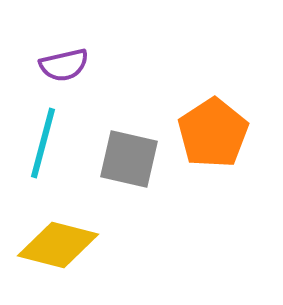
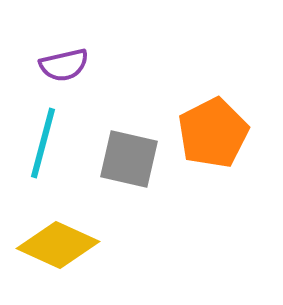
orange pentagon: rotated 6 degrees clockwise
yellow diamond: rotated 10 degrees clockwise
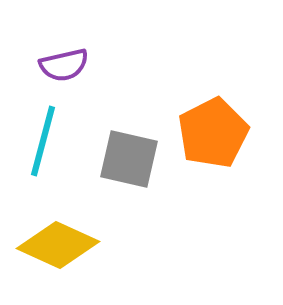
cyan line: moved 2 px up
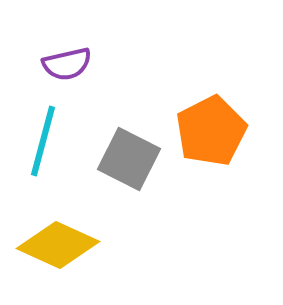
purple semicircle: moved 3 px right, 1 px up
orange pentagon: moved 2 px left, 2 px up
gray square: rotated 14 degrees clockwise
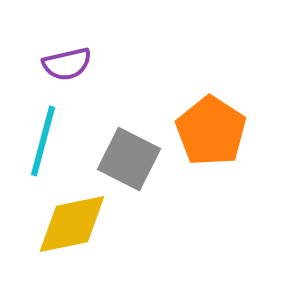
orange pentagon: rotated 12 degrees counterclockwise
yellow diamond: moved 14 px right, 21 px up; rotated 36 degrees counterclockwise
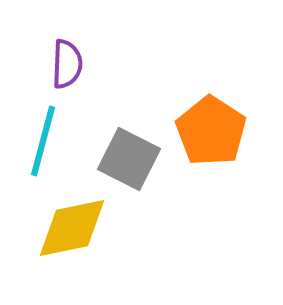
purple semicircle: rotated 75 degrees counterclockwise
yellow diamond: moved 4 px down
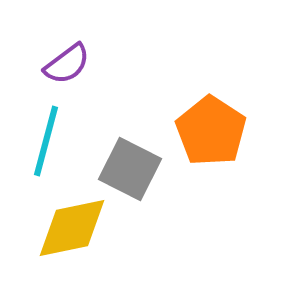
purple semicircle: rotated 51 degrees clockwise
cyan line: moved 3 px right
gray square: moved 1 px right, 10 px down
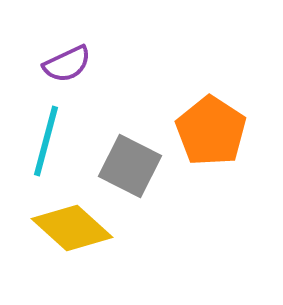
purple semicircle: rotated 12 degrees clockwise
gray square: moved 3 px up
yellow diamond: rotated 54 degrees clockwise
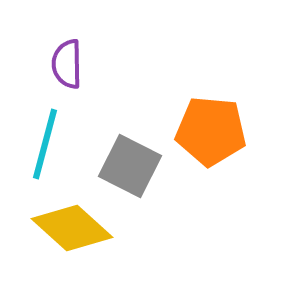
purple semicircle: rotated 114 degrees clockwise
orange pentagon: rotated 28 degrees counterclockwise
cyan line: moved 1 px left, 3 px down
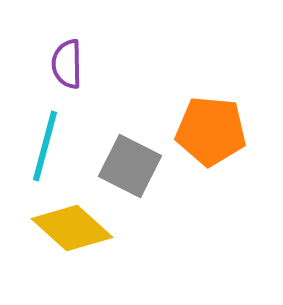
cyan line: moved 2 px down
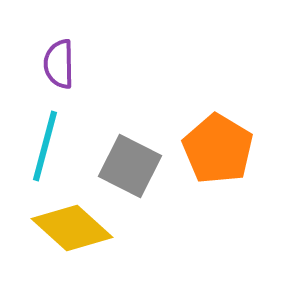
purple semicircle: moved 8 px left
orange pentagon: moved 7 px right, 18 px down; rotated 26 degrees clockwise
